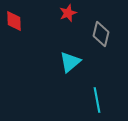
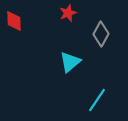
gray diamond: rotated 15 degrees clockwise
cyan line: rotated 45 degrees clockwise
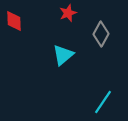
cyan triangle: moved 7 px left, 7 px up
cyan line: moved 6 px right, 2 px down
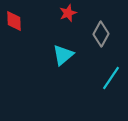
cyan line: moved 8 px right, 24 px up
